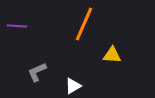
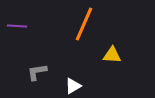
gray L-shape: rotated 15 degrees clockwise
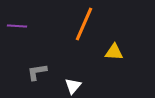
yellow triangle: moved 2 px right, 3 px up
white triangle: rotated 18 degrees counterclockwise
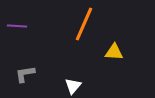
gray L-shape: moved 12 px left, 2 px down
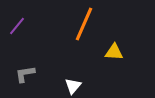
purple line: rotated 54 degrees counterclockwise
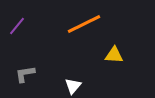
orange line: rotated 40 degrees clockwise
yellow triangle: moved 3 px down
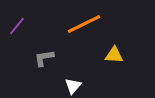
gray L-shape: moved 19 px right, 16 px up
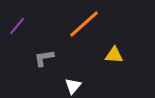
orange line: rotated 16 degrees counterclockwise
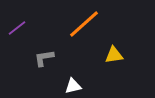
purple line: moved 2 px down; rotated 12 degrees clockwise
yellow triangle: rotated 12 degrees counterclockwise
white triangle: rotated 36 degrees clockwise
